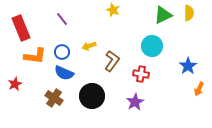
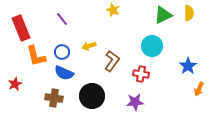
orange L-shape: moved 1 px right; rotated 70 degrees clockwise
brown cross: rotated 24 degrees counterclockwise
purple star: rotated 24 degrees clockwise
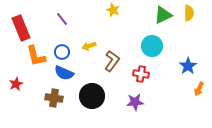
red star: moved 1 px right
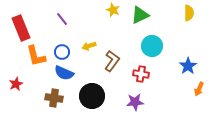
green triangle: moved 23 px left
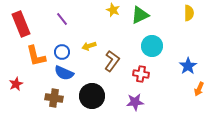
red rectangle: moved 4 px up
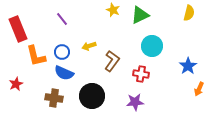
yellow semicircle: rotated 14 degrees clockwise
red rectangle: moved 3 px left, 5 px down
